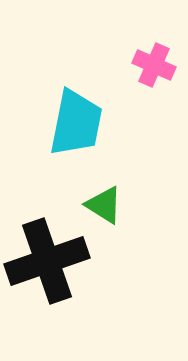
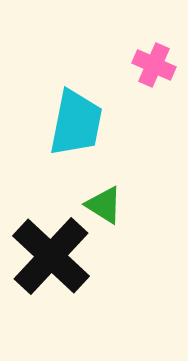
black cross: moved 4 px right, 5 px up; rotated 28 degrees counterclockwise
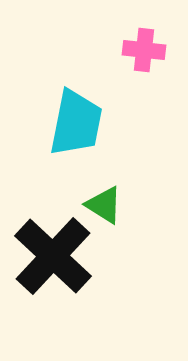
pink cross: moved 10 px left, 15 px up; rotated 18 degrees counterclockwise
black cross: moved 2 px right
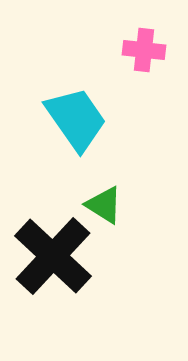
cyan trapezoid: moved 4 px up; rotated 46 degrees counterclockwise
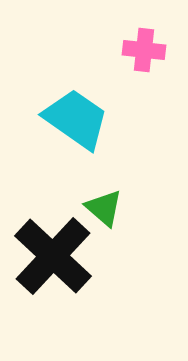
cyan trapezoid: rotated 20 degrees counterclockwise
green triangle: moved 3 px down; rotated 9 degrees clockwise
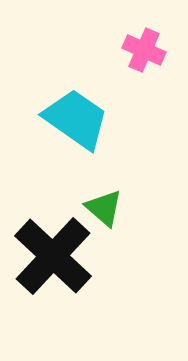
pink cross: rotated 18 degrees clockwise
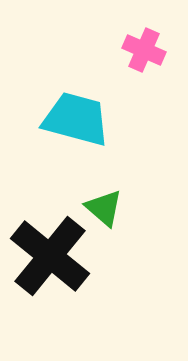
cyan trapezoid: rotated 20 degrees counterclockwise
black cross: moved 3 px left; rotated 4 degrees counterclockwise
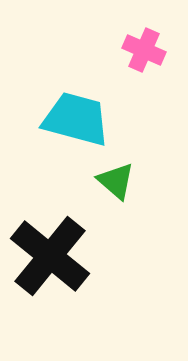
green triangle: moved 12 px right, 27 px up
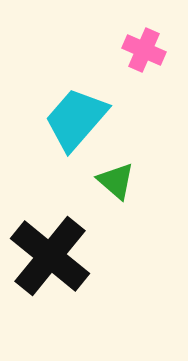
cyan trapezoid: rotated 64 degrees counterclockwise
